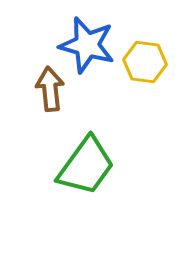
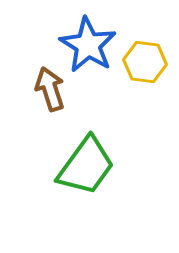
blue star: moved 1 px right; rotated 16 degrees clockwise
brown arrow: rotated 12 degrees counterclockwise
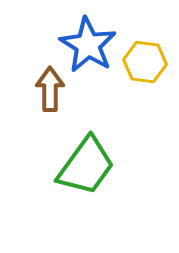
brown arrow: rotated 18 degrees clockwise
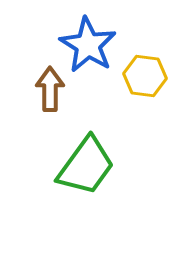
yellow hexagon: moved 14 px down
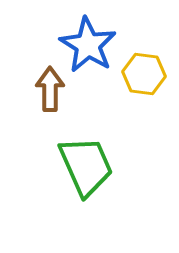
yellow hexagon: moved 1 px left, 2 px up
green trapezoid: rotated 60 degrees counterclockwise
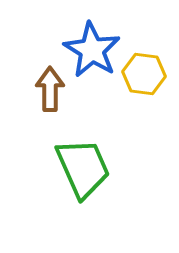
blue star: moved 4 px right, 5 px down
green trapezoid: moved 3 px left, 2 px down
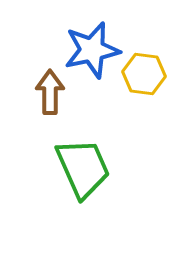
blue star: rotated 28 degrees clockwise
brown arrow: moved 3 px down
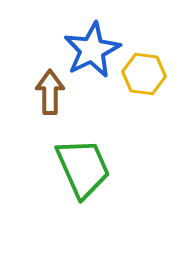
blue star: rotated 14 degrees counterclockwise
